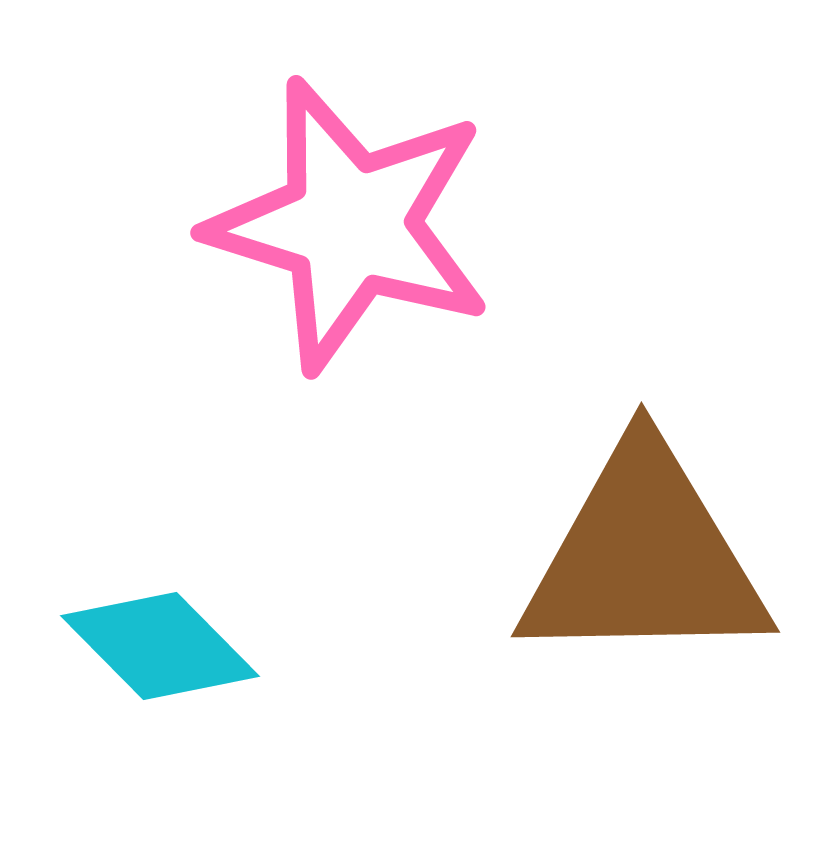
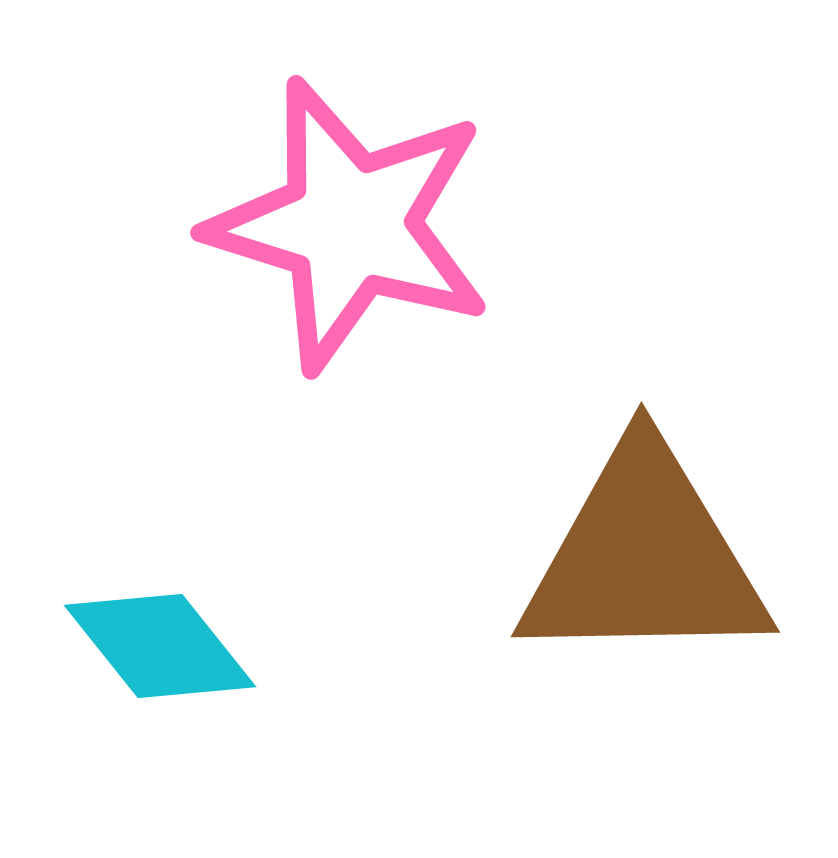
cyan diamond: rotated 6 degrees clockwise
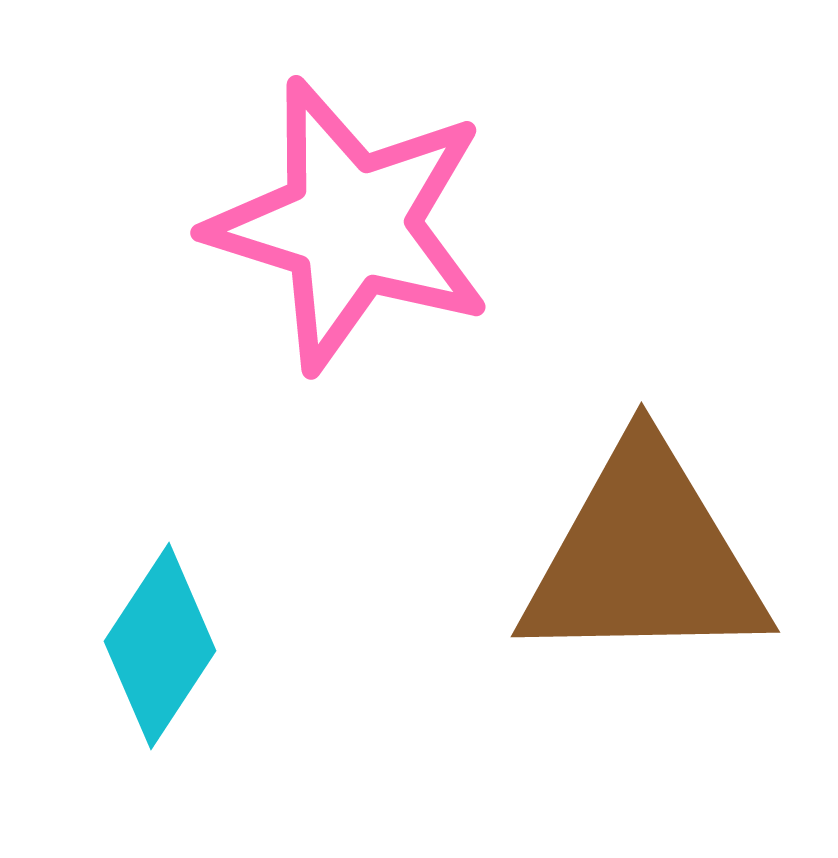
cyan diamond: rotated 72 degrees clockwise
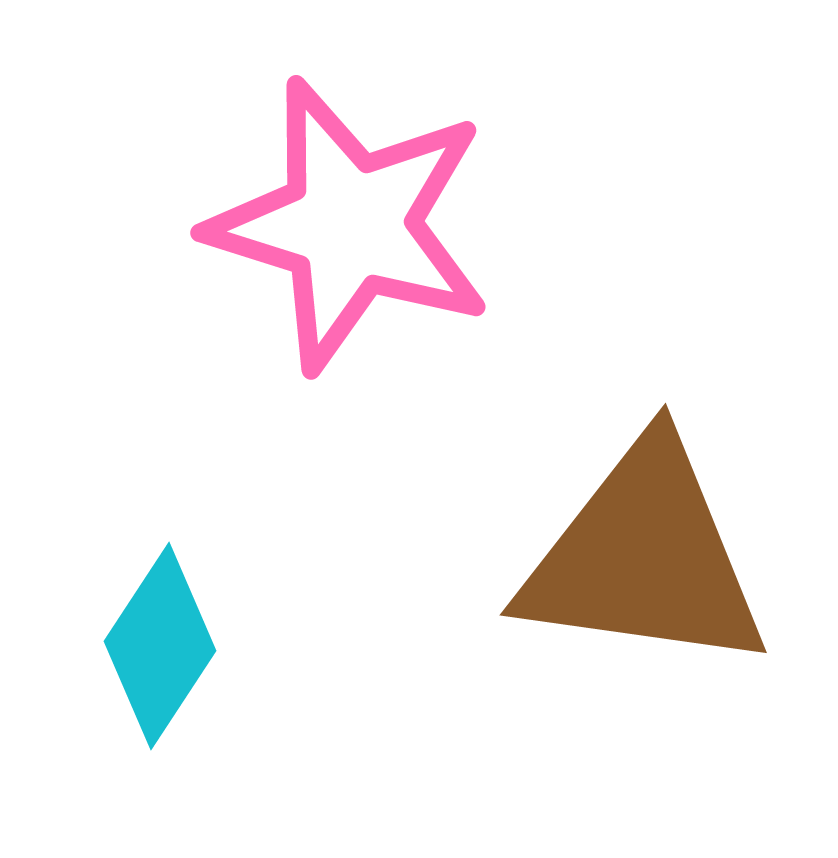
brown triangle: rotated 9 degrees clockwise
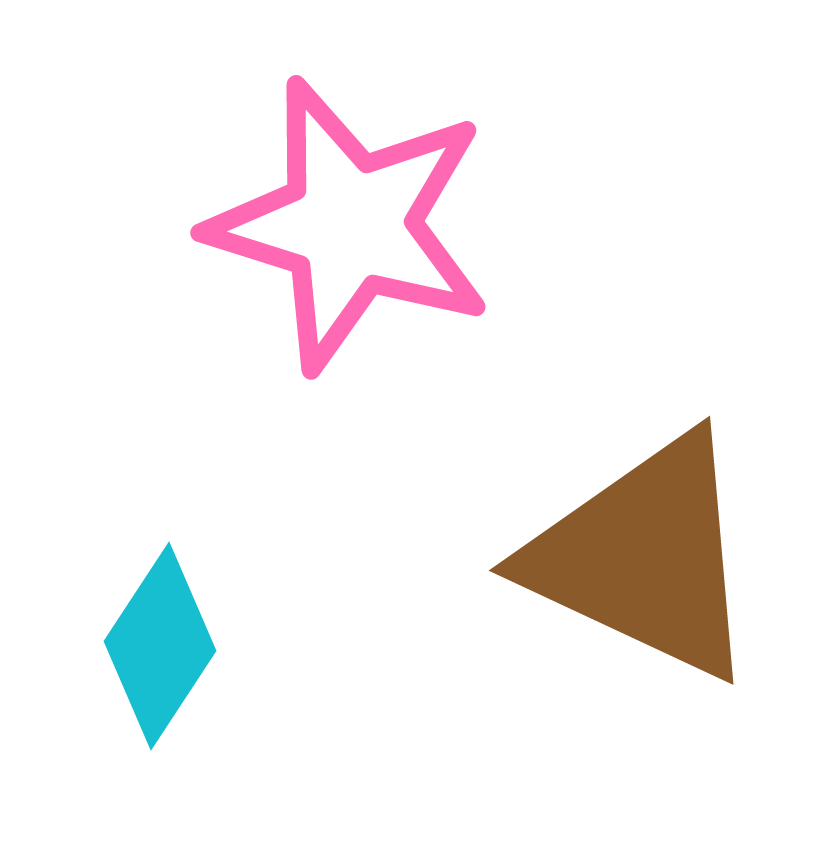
brown triangle: rotated 17 degrees clockwise
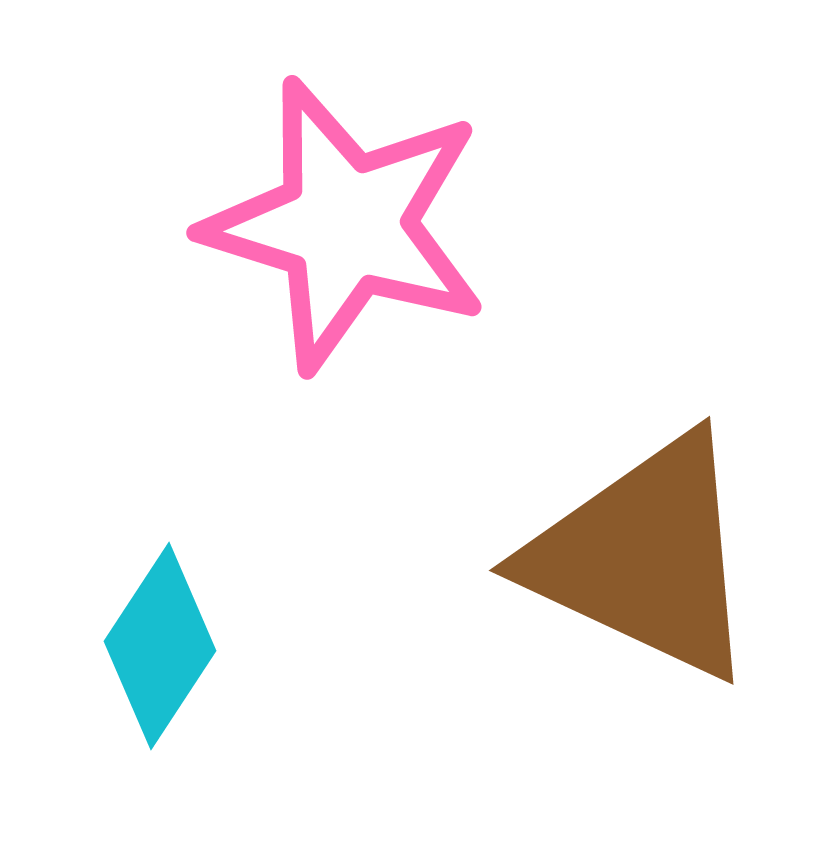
pink star: moved 4 px left
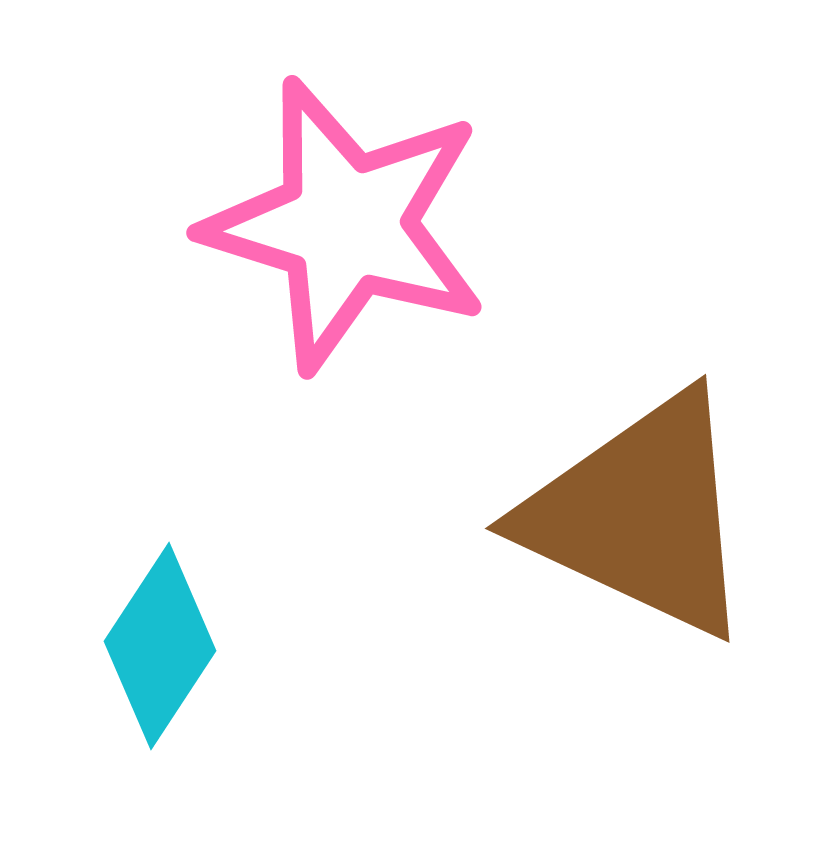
brown triangle: moved 4 px left, 42 px up
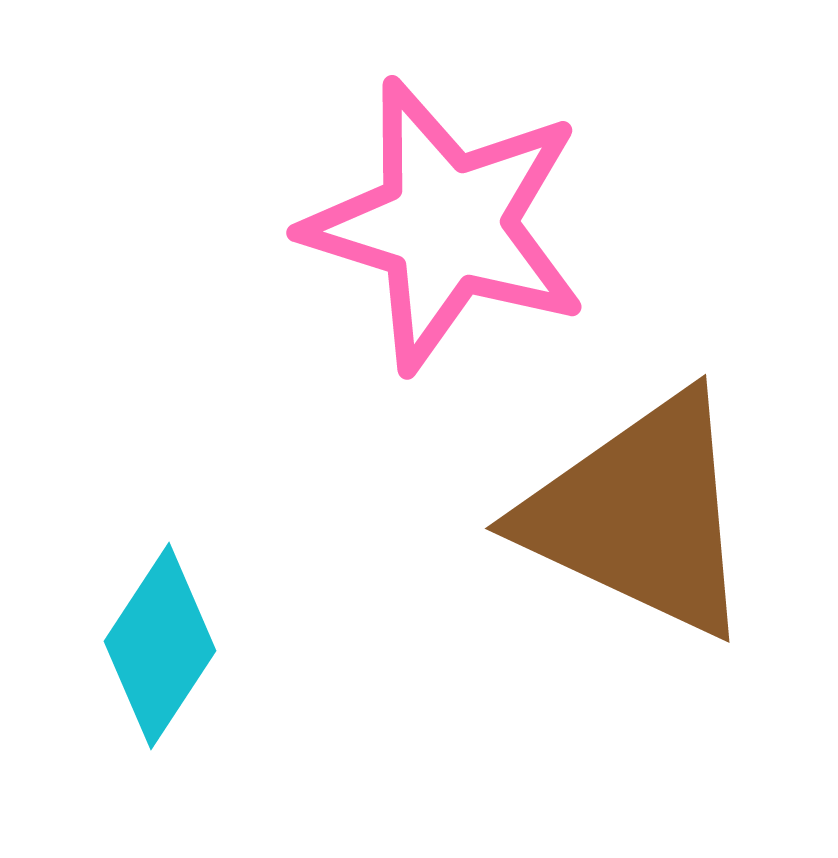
pink star: moved 100 px right
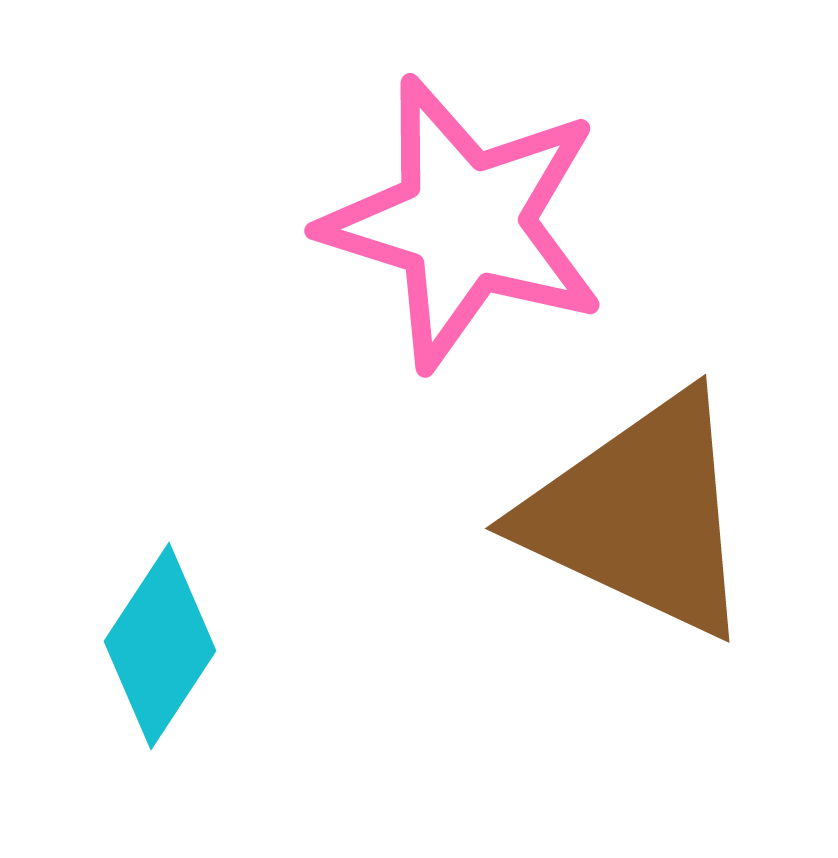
pink star: moved 18 px right, 2 px up
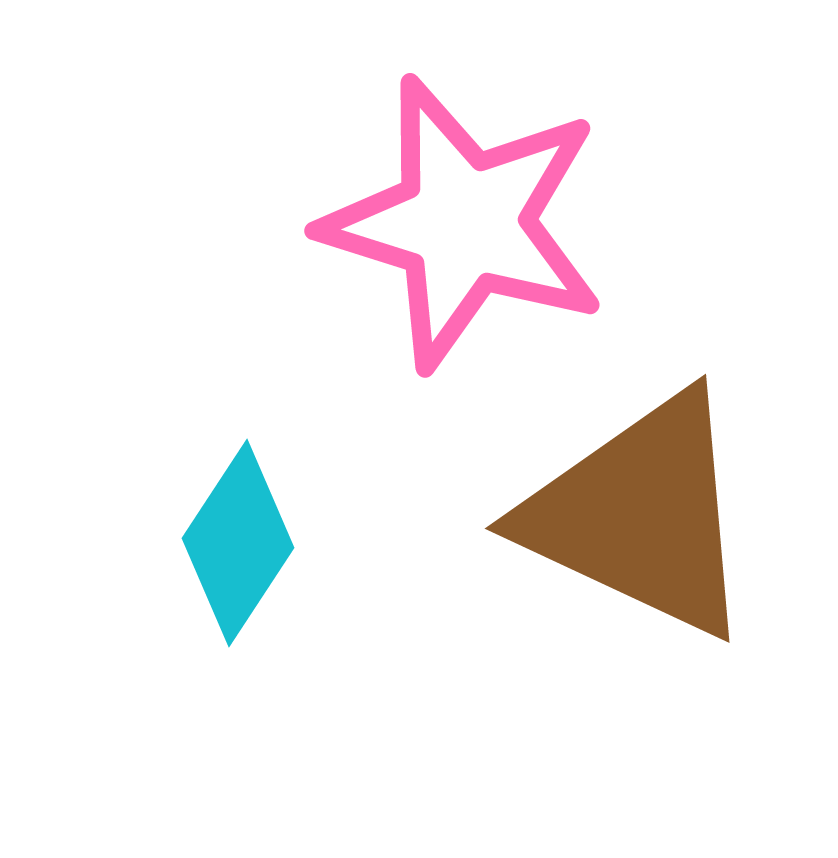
cyan diamond: moved 78 px right, 103 px up
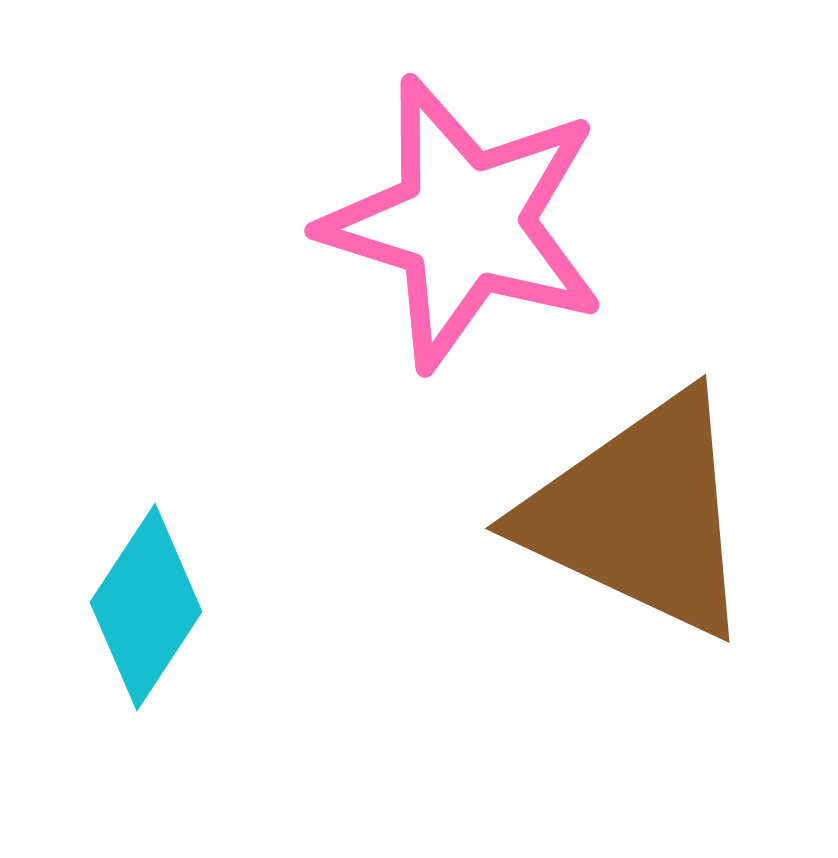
cyan diamond: moved 92 px left, 64 px down
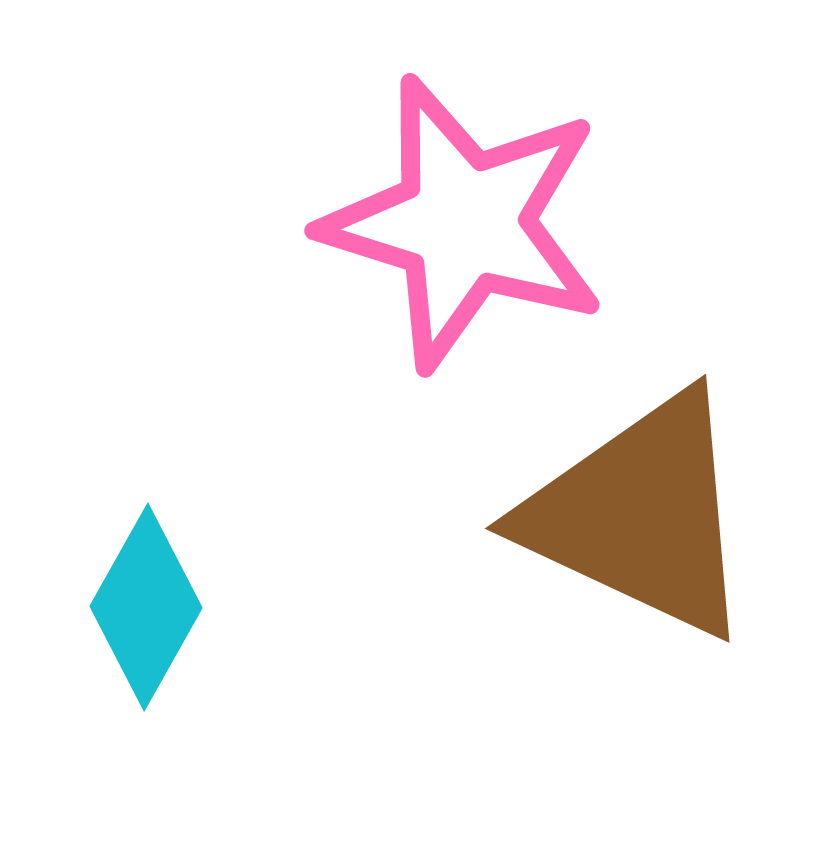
cyan diamond: rotated 4 degrees counterclockwise
